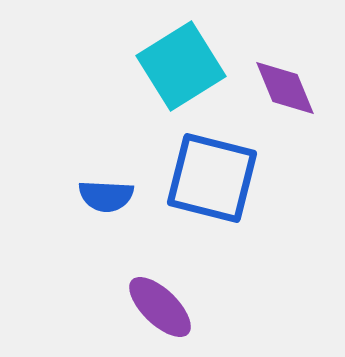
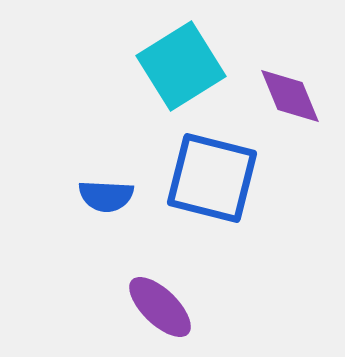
purple diamond: moved 5 px right, 8 px down
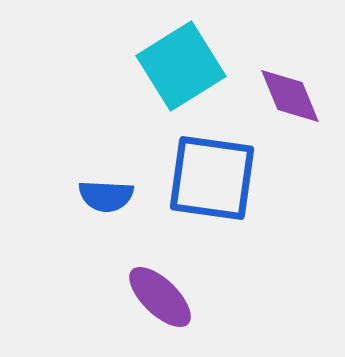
blue square: rotated 6 degrees counterclockwise
purple ellipse: moved 10 px up
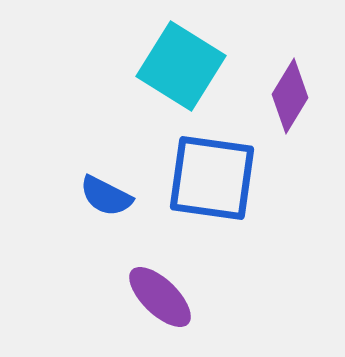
cyan square: rotated 26 degrees counterclockwise
purple diamond: rotated 54 degrees clockwise
blue semicircle: rotated 24 degrees clockwise
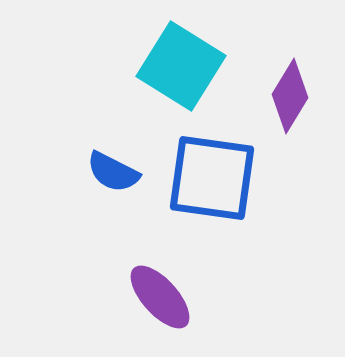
blue semicircle: moved 7 px right, 24 px up
purple ellipse: rotated 4 degrees clockwise
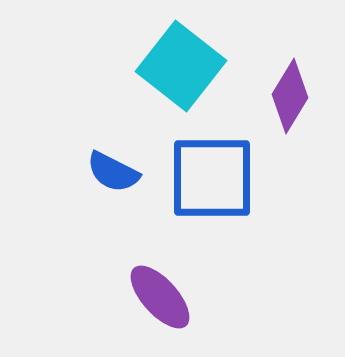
cyan square: rotated 6 degrees clockwise
blue square: rotated 8 degrees counterclockwise
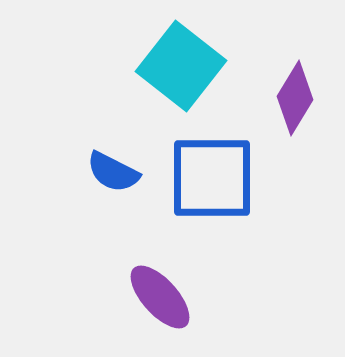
purple diamond: moved 5 px right, 2 px down
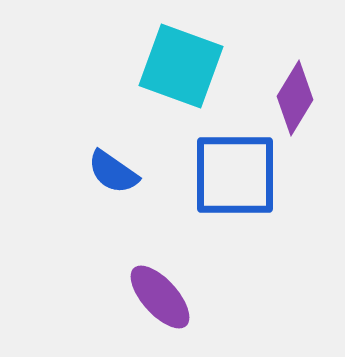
cyan square: rotated 18 degrees counterclockwise
blue semicircle: rotated 8 degrees clockwise
blue square: moved 23 px right, 3 px up
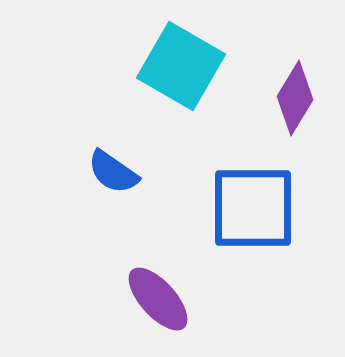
cyan square: rotated 10 degrees clockwise
blue square: moved 18 px right, 33 px down
purple ellipse: moved 2 px left, 2 px down
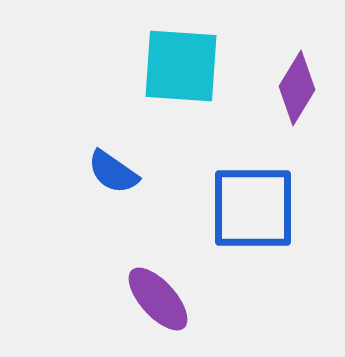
cyan square: rotated 26 degrees counterclockwise
purple diamond: moved 2 px right, 10 px up
